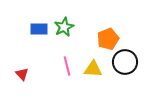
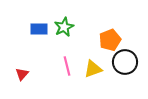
orange pentagon: moved 2 px right, 1 px down
yellow triangle: rotated 24 degrees counterclockwise
red triangle: rotated 24 degrees clockwise
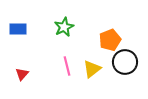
blue rectangle: moved 21 px left
yellow triangle: moved 1 px left; rotated 18 degrees counterclockwise
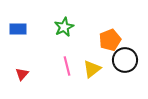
black circle: moved 2 px up
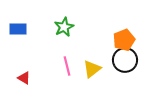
orange pentagon: moved 14 px right
red triangle: moved 2 px right, 4 px down; rotated 40 degrees counterclockwise
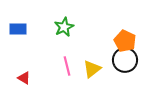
orange pentagon: moved 1 px right, 1 px down; rotated 25 degrees counterclockwise
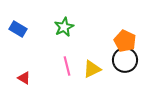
blue rectangle: rotated 30 degrees clockwise
yellow triangle: rotated 12 degrees clockwise
